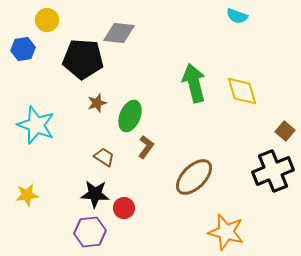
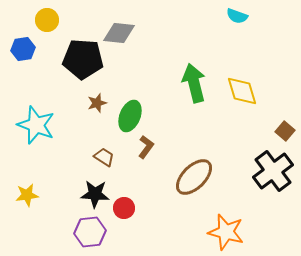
black cross: rotated 15 degrees counterclockwise
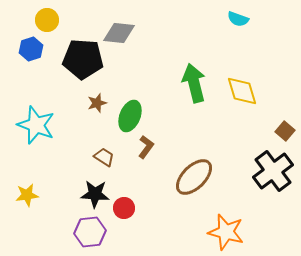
cyan semicircle: moved 1 px right, 3 px down
blue hexagon: moved 8 px right; rotated 10 degrees counterclockwise
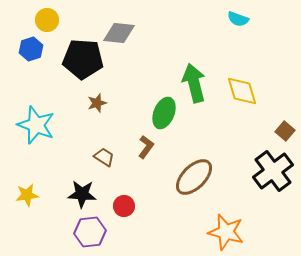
green ellipse: moved 34 px right, 3 px up
black star: moved 13 px left
red circle: moved 2 px up
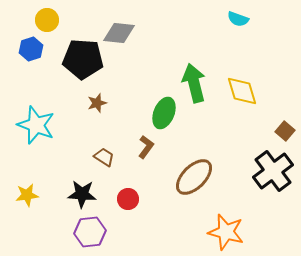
red circle: moved 4 px right, 7 px up
